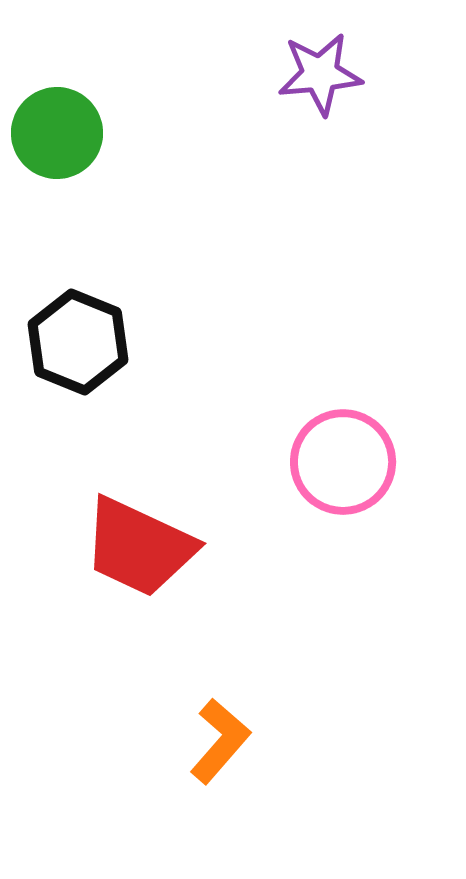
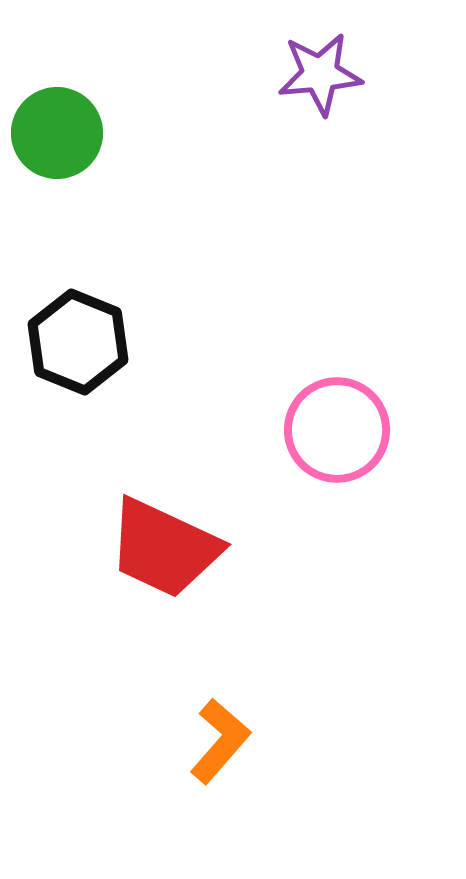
pink circle: moved 6 px left, 32 px up
red trapezoid: moved 25 px right, 1 px down
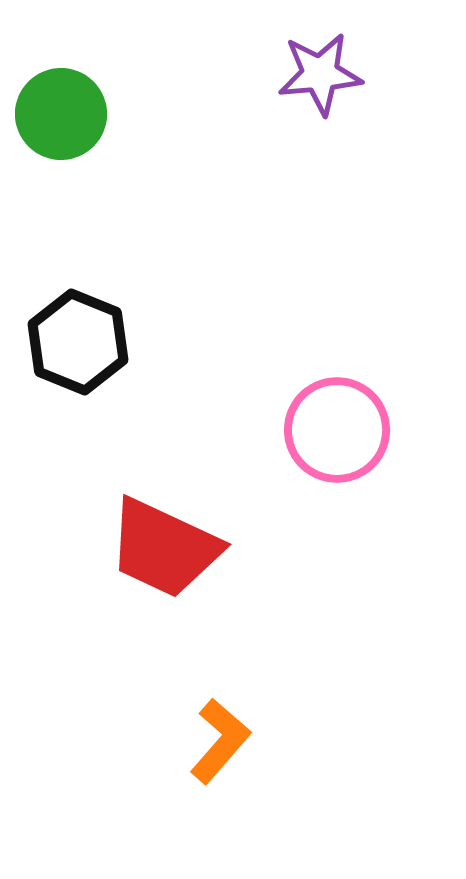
green circle: moved 4 px right, 19 px up
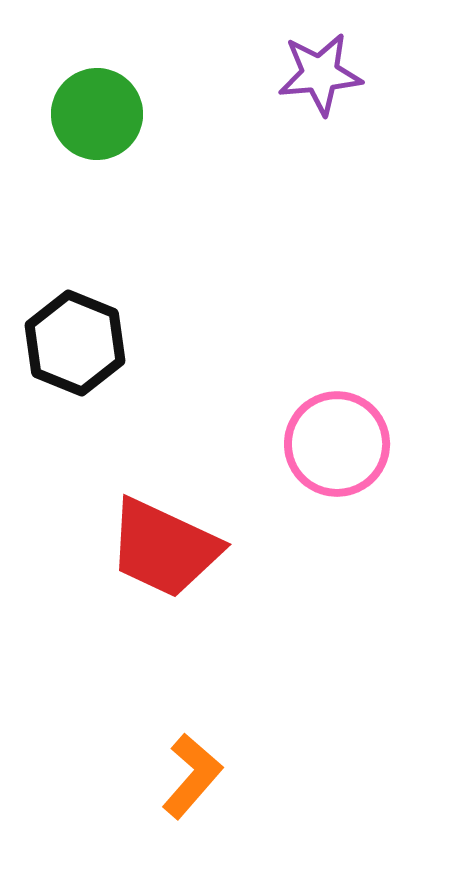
green circle: moved 36 px right
black hexagon: moved 3 px left, 1 px down
pink circle: moved 14 px down
orange L-shape: moved 28 px left, 35 px down
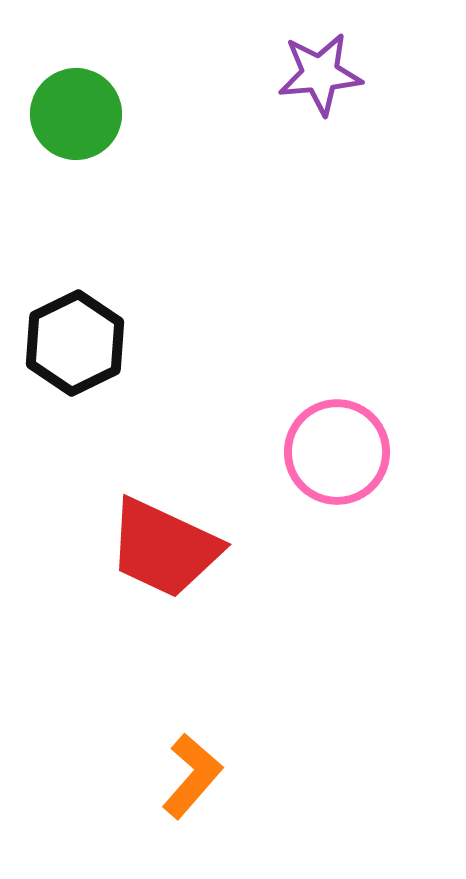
green circle: moved 21 px left
black hexagon: rotated 12 degrees clockwise
pink circle: moved 8 px down
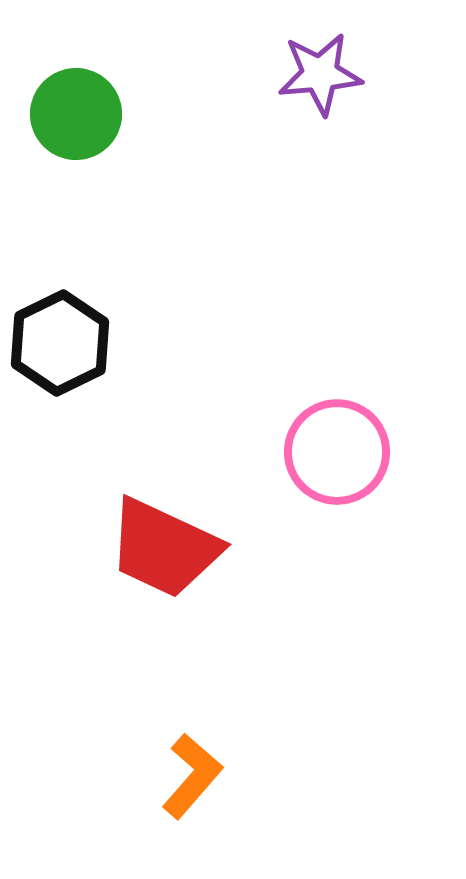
black hexagon: moved 15 px left
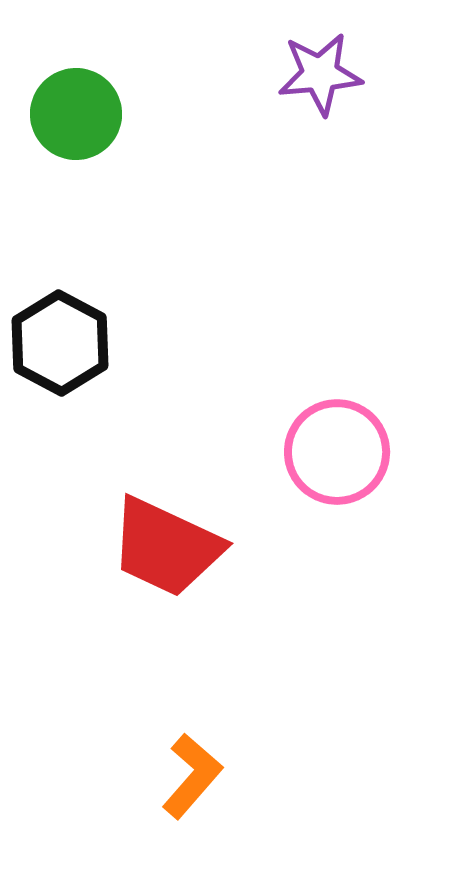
black hexagon: rotated 6 degrees counterclockwise
red trapezoid: moved 2 px right, 1 px up
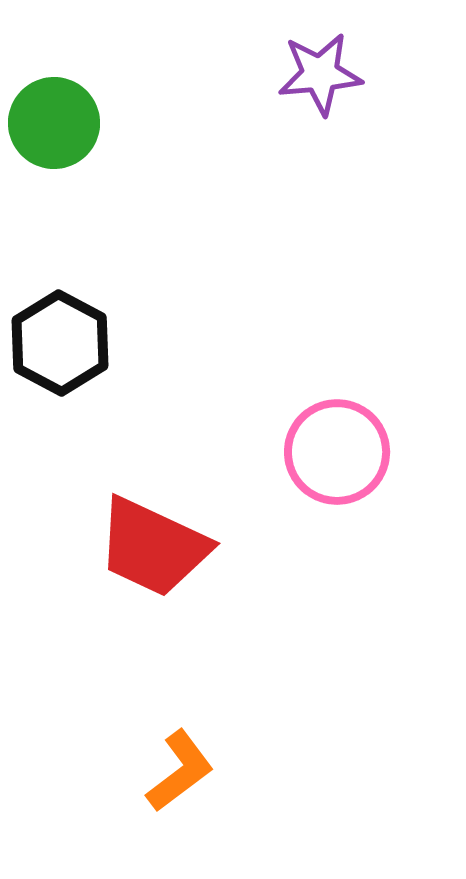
green circle: moved 22 px left, 9 px down
red trapezoid: moved 13 px left
orange L-shape: moved 12 px left, 5 px up; rotated 12 degrees clockwise
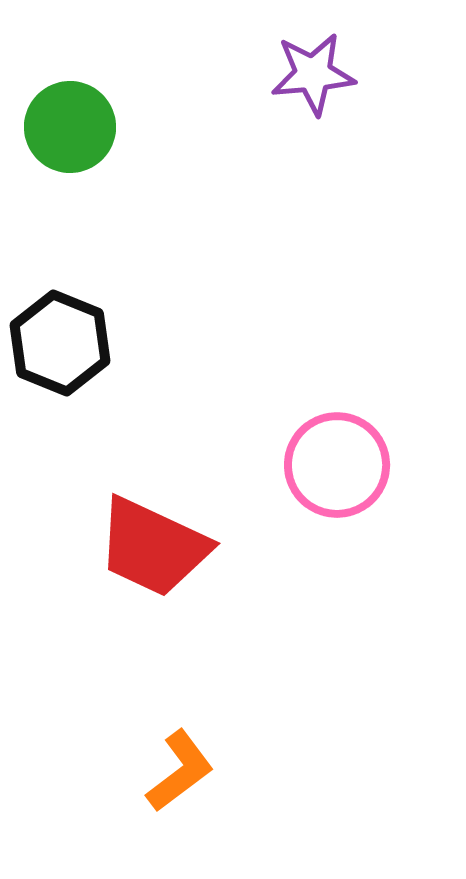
purple star: moved 7 px left
green circle: moved 16 px right, 4 px down
black hexagon: rotated 6 degrees counterclockwise
pink circle: moved 13 px down
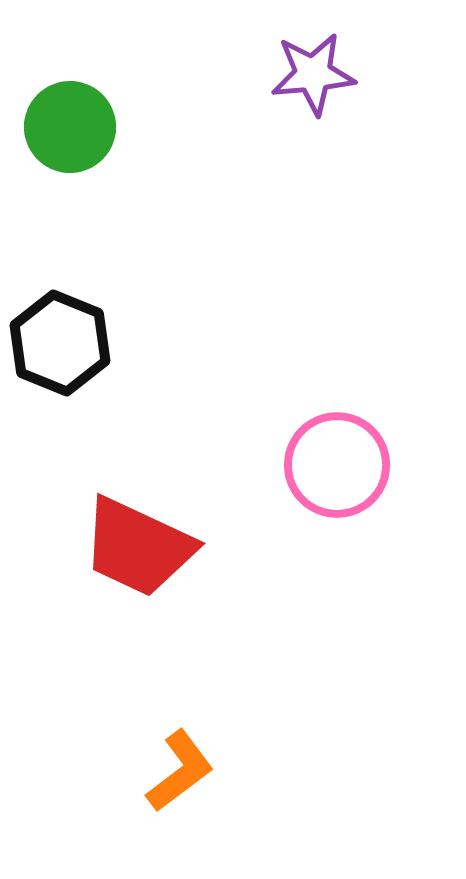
red trapezoid: moved 15 px left
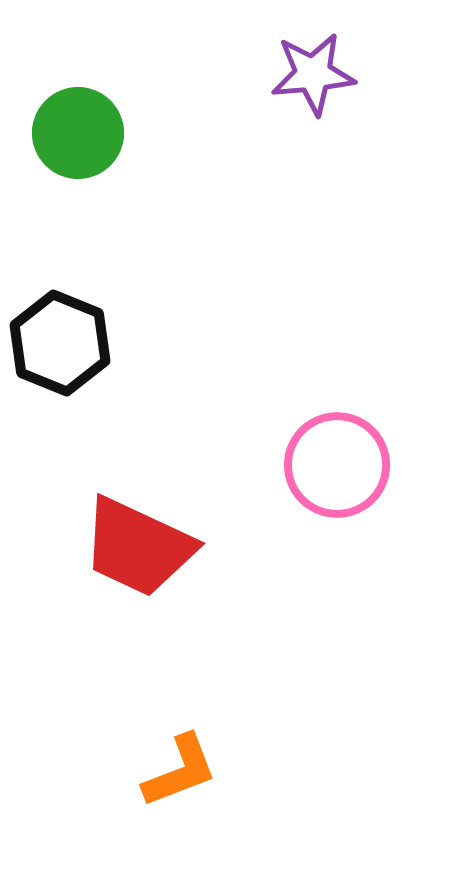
green circle: moved 8 px right, 6 px down
orange L-shape: rotated 16 degrees clockwise
